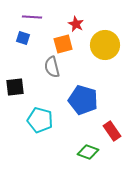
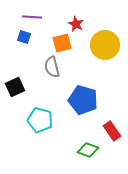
blue square: moved 1 px right, 1 px up
orange square: moved 1 px left, 1 px up
black square: rotated 18 degrees counterclockwise
green diamond: moved 2 px up
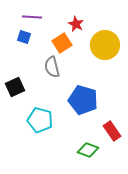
orange square: rotated 18 degrees counterclockwise
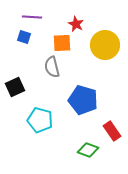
orange square: rotated 30 degrees clockwise
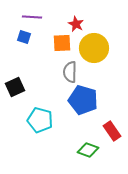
yellow circle: moved 11 px left, 3 px down
gray semicircle: moved 18 px right, 5 px down; rotated 15 degrees clockwise
